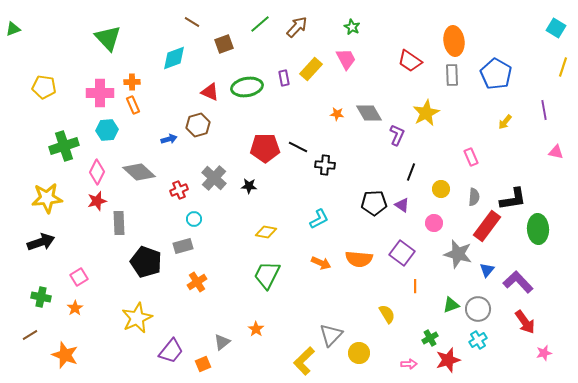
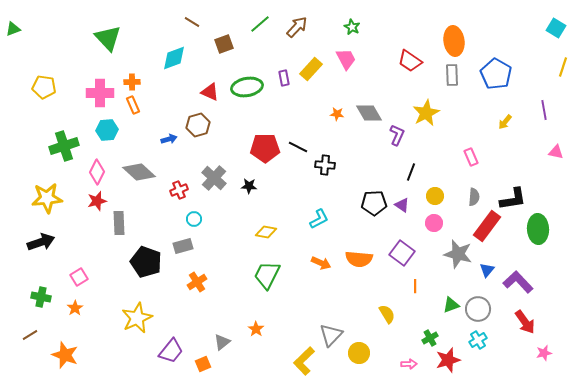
yellow circle at (441, 189): moved 6 px left, 7 px down
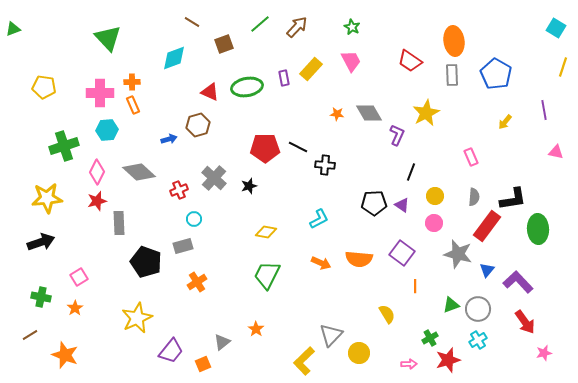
pink trapezoid at (346, 59): moved 5 px right, 2 px down
black star at (249, 186): rotated 21 degrees counterclockwise
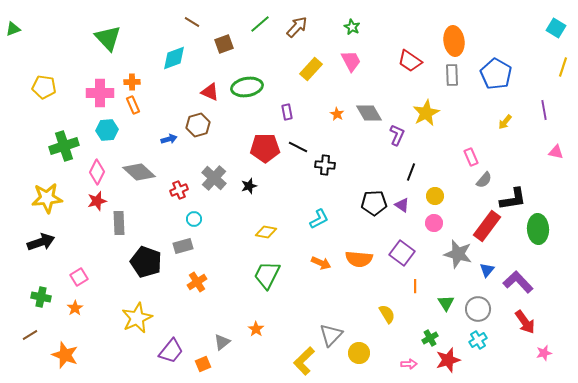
purple rectangle at (284, 78): moved 3 px right, 34 px down
orange star at (337, 114): rotated 24 degrees clockwise
gray semicircle at (474, 197): moved 10 px right, 17 px up; rotated 36 degrees clockwise
green triangle at (451, 305): moved 5 px left, 2 px up; rotated 42 degrees counterclockwise
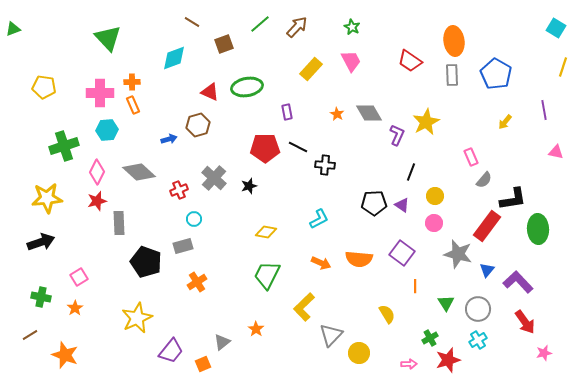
yellow star at (426, 113): moved 9 px down
yellow L-shape at (304, 361): moved 54 px up
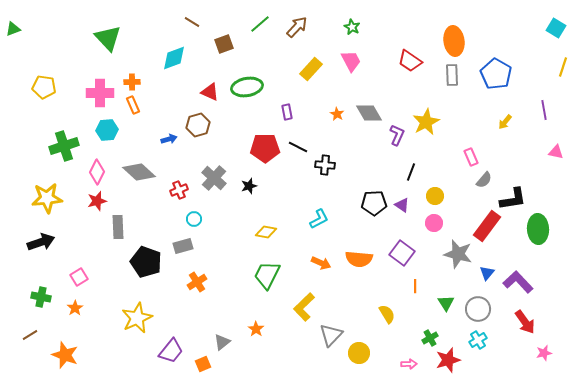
gray rectangle at (119, 223): moved 1 px left, 4 px down
blue triangle at (487, 270): moved 3 px down
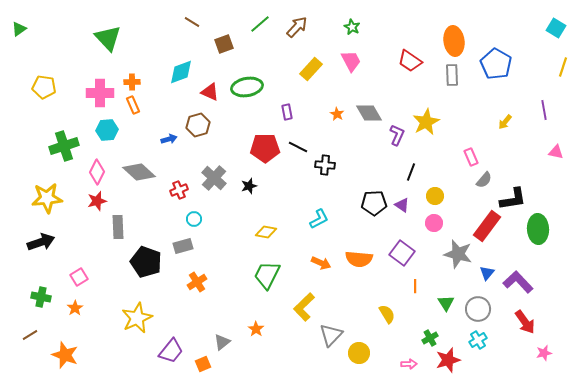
green triangle at (13, 29): moved 6 px right; rotated 14 degrees counterclockwise
cyan diamond at (174, 58): moved 7 px right, 14 px down
blue pentagon at (496, 74): moved 10 px up
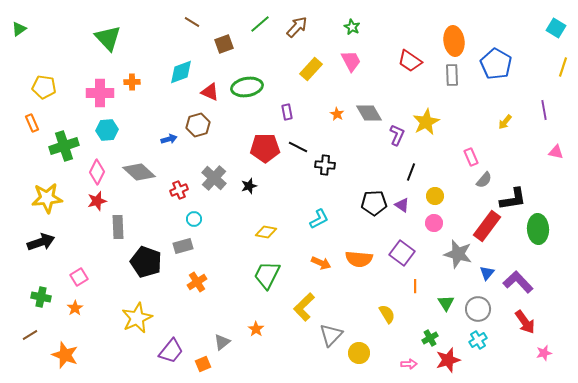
orange rectangle at (133, 105): moved 101 px left, 18 px down
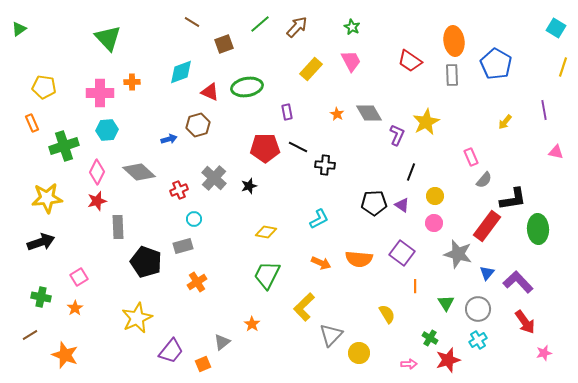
orange star at (256, 329): moved 4 px left, 5 px up
green cross at (430, 338): rotated 28 degrees counterclockwise
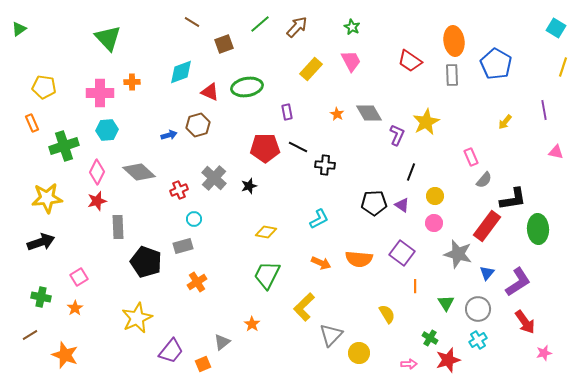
blue arrow at (169, 139): moved 4 px up
purple L-shape at (518, 282): rotated 100 degrees clockwise
